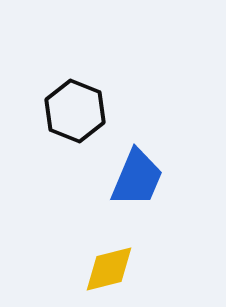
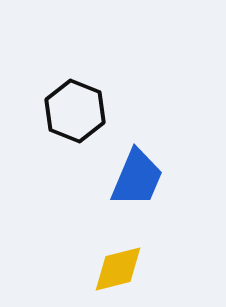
yellow diamond: moved 9 px right
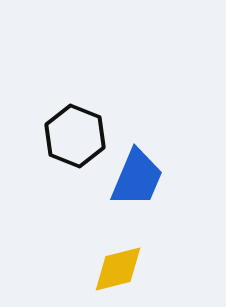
black hexagon: moved 25 px down
